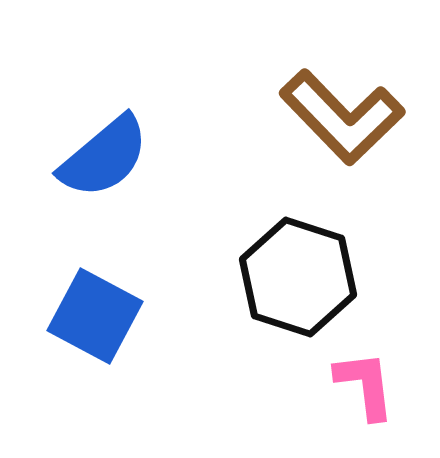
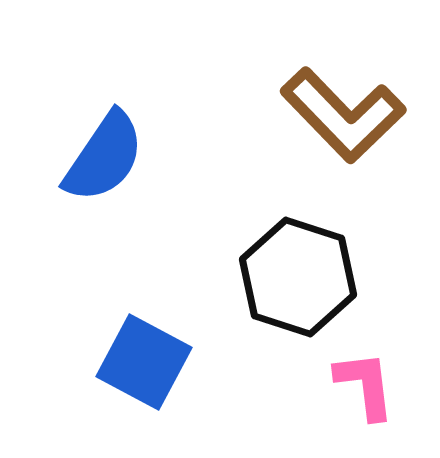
brown L-shape: moved 1 px right, 2 px up
blue semicircle: rotated 16 degrees counterclockwise
blue square: moved 49 px right, 46 px down
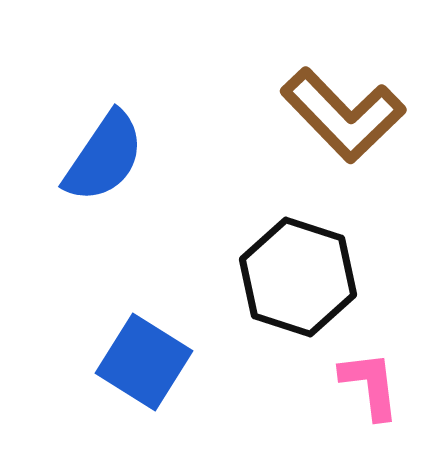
blue square: rotated 4 degrees clockwise
pink L-shape: moved 5 px right
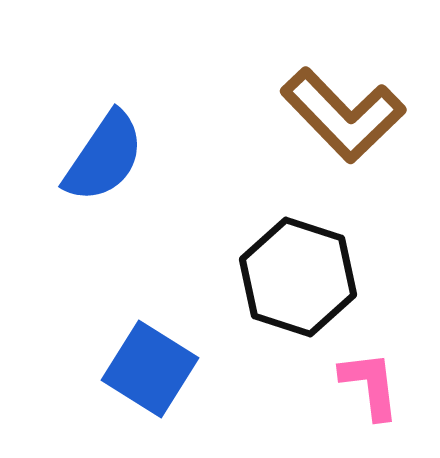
blue square: moved 6 px right, 7 px down
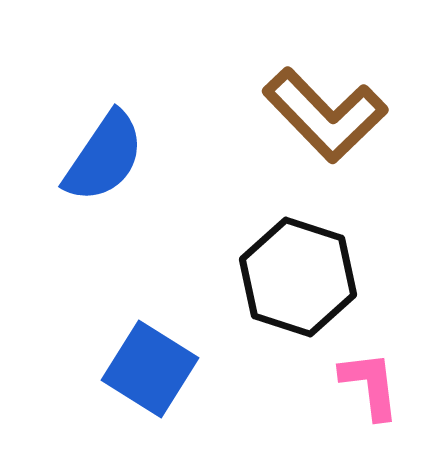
brown L-shape: moved 18 px left
